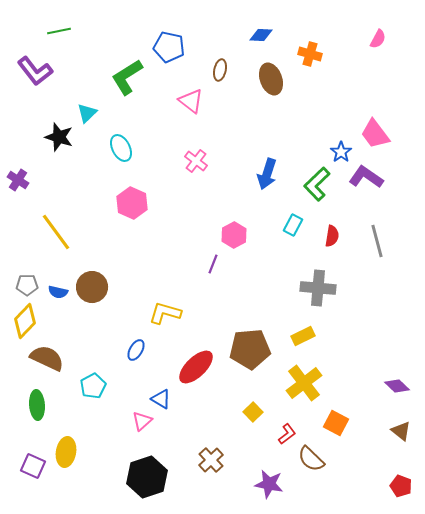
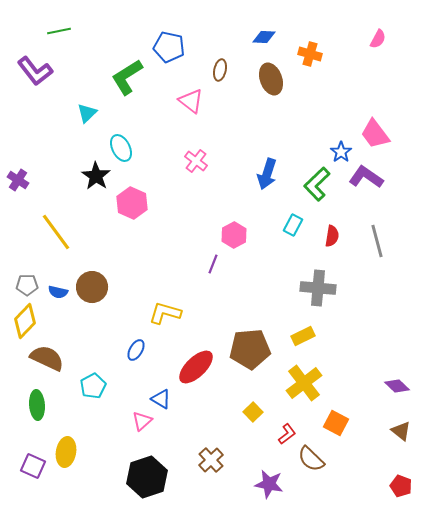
blue diamond at (261, 35): moved 3 px right, 2 px down
black star at (59, 137): moved 37 px right, 39 px down; rotated 16 degrees clockwise
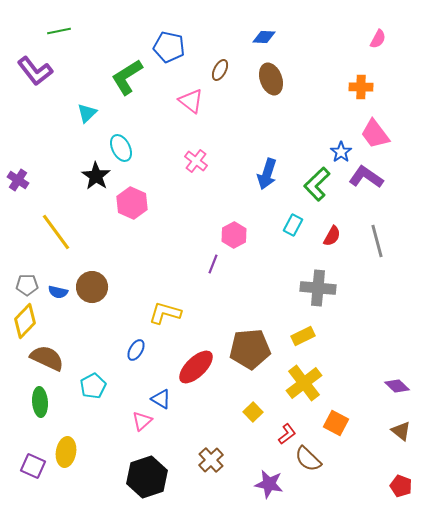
orange cross at (310, 54): moved 51 px right, 33 px down; rotated 15 degrees counterclockwise
brown ellipse at (220, 70): rotated 15 degrees clockwise
red semicircle at (332, 236): rotated 20 degrees clockwise
green ellipse at (37, 405): moved 3 px right, 3 px up
brown semicircle at (311, 459): moved 3 px left
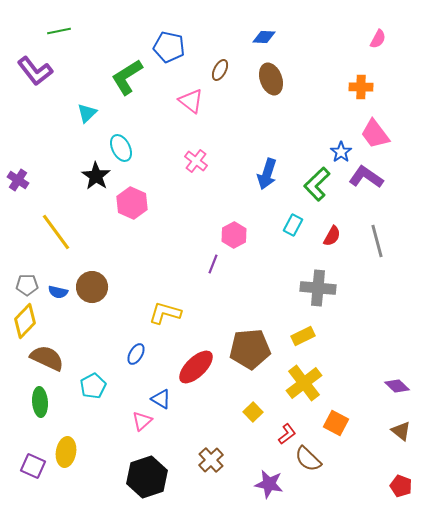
blue ellipse at (136, 350): moved 4 px down
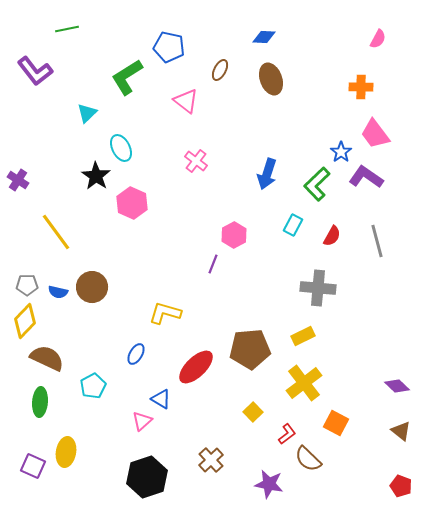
green line at (59, 31): moved 8 px right, 2 px up
pink triangle at (191, 101): moved 5 px left
green ellipse at (40, 402): rotated 8 degrees clockwise
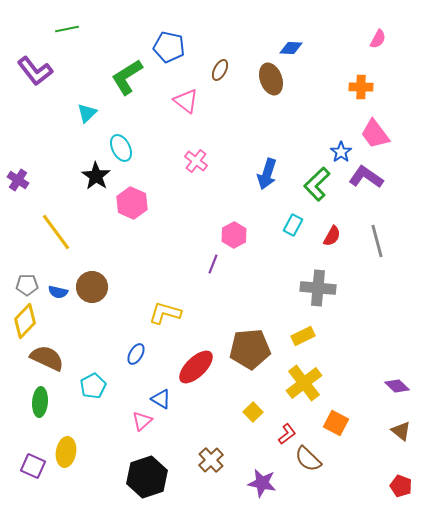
blue diamond at (264, 37): moved 27 px right, 11 px down
purple star at (269, 484): moved 7 px left, 1 px up
